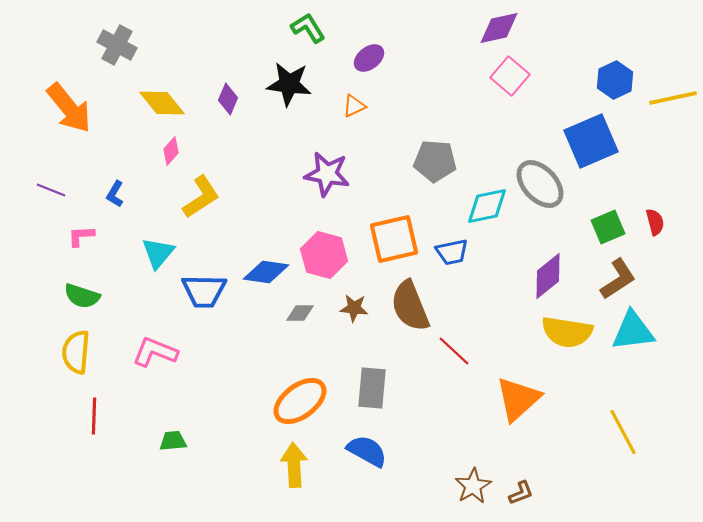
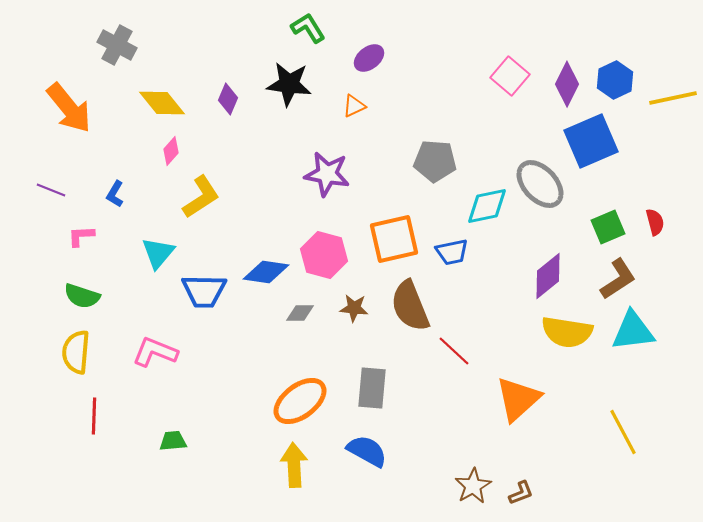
purple diamond at (499, 28): moved 68 px right, 56 px down; rotated 51 degrees counterclockwise
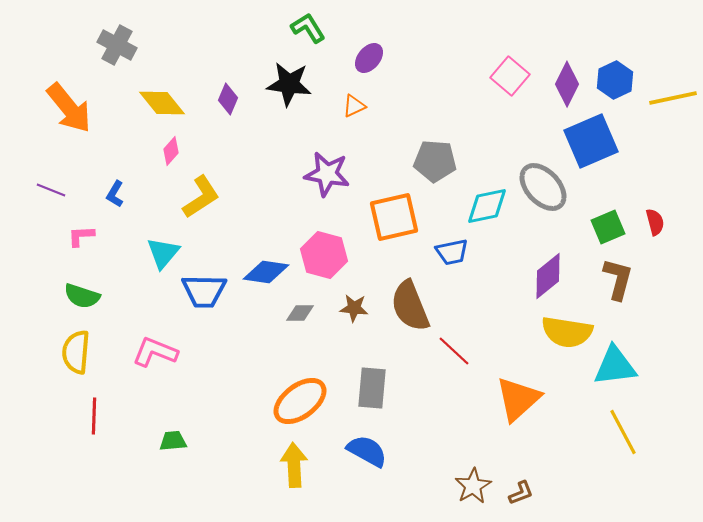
purple ellipse at (369, 58): rotated 12 degrees counterclockwise
gray ellipse at (540, 184): moved 3 px right, 3 px down
orange square at (394, 239): moved 22 px up
cyan triangle at (158, 253): moved 5 px right
brown L-shape at (618, 279): rotated 42 degrees counterclockwise
cyan triangle at (633, 331): moved 18 px left, 35 px down
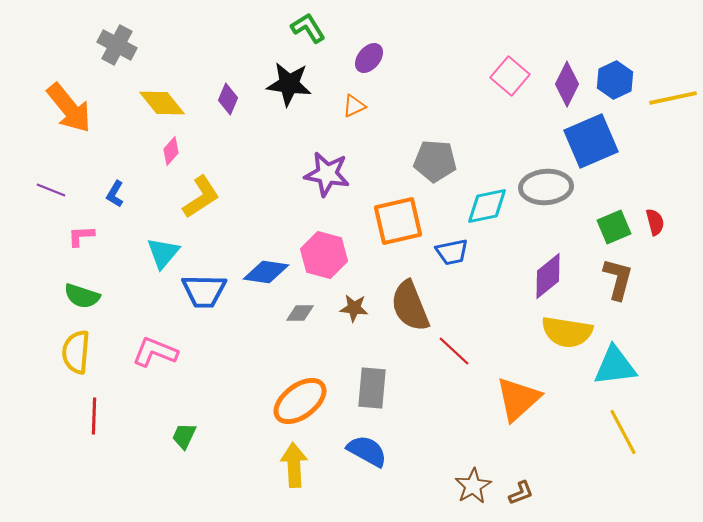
gray ellipse at (543, 187): moved 3 px right; rotated 51 degrees counterclockwise
orange square at (394, 217): moved 4 px right, 4 px down
green square at (608, 227): moved 6 px right
green trapezoid at (173, 441): moved 11 px right, 5 px up; rotated 60 degrees counterclockwise
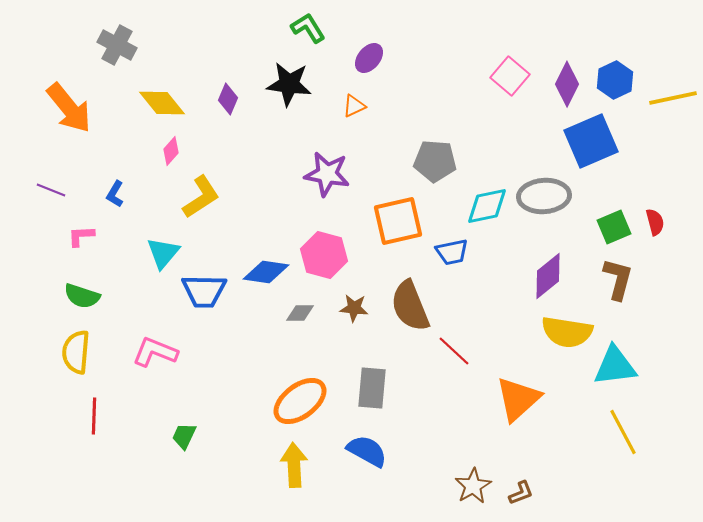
gray ellipse at (546, 187): moved 2 px left, 9 px down
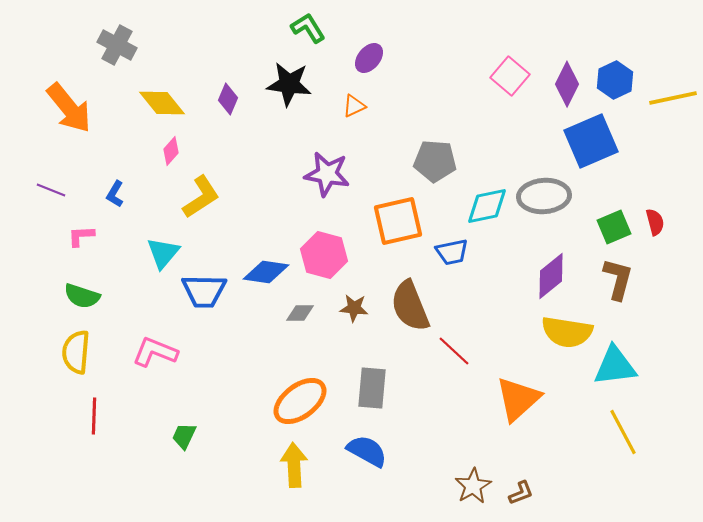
purple diamond at (548, 276): moved 3 px right
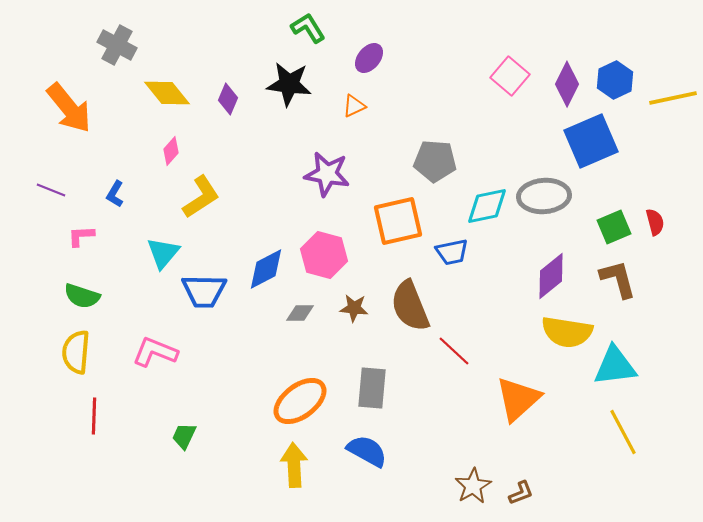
yellow diamond at (162, 103): moved 5 px right, 10 px up
blue diamond at (266, 272): moved 3 px up; rotated 36 degrees counterclockwise
brown L-shape at (618, 279): rotated 30 degrees counterclockwise
